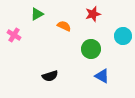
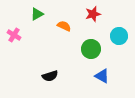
cyan circle: moved 4 px left
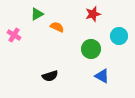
orange semicircle: moved 7 px left, 1 px down
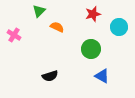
green triangle: moved 2 px right, 3 px up; rotated 16 degrees counterclockwise
cyan circle: moved 9 px up
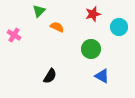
black semicircle: rotated 42 degrees counterclockwise
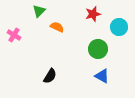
green circle: moved 7 px right
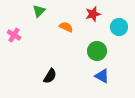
orange semicircle: moved 9 px right
green circle: moved 1 px left, 2 px down
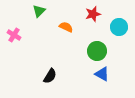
blue triangle: moved 2 px up
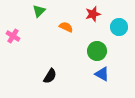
pink cross: moved 1 px left, 1 px down
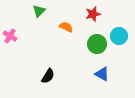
cyan circle: moved 9 px down
pink cross: moved 3 px left
green circle: moved 7 px up
black semicircle: moved 2 px left
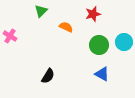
green triangle: moved 2 px right
cyan circle: moved 5 px right, 6 px down
green circle: moved 2 px right, 1 px down
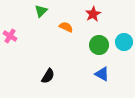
red star: rotated 14 degrees counterclockwise
